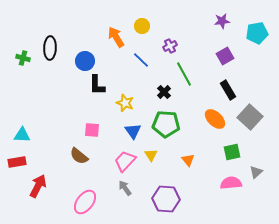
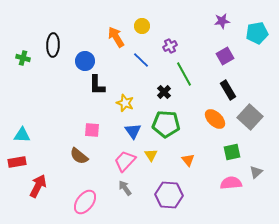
black ellipse: moved 3 px right, 3 px up
purple hexagon: moved 3 px right, 4 px up
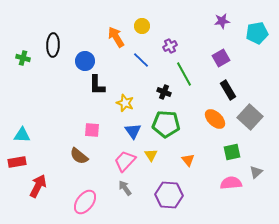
purple square: moved 4 px left, 2 px down
black cross: rotated 24 degrees counterclockwise
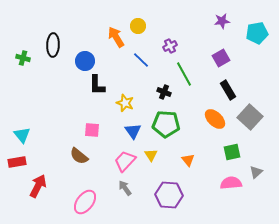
yellow circle: moved 4 px left
cyan triangle: rotated 48 degrees clockwise
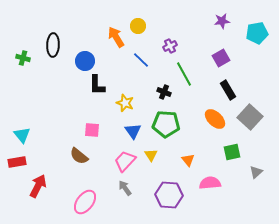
pink semicircle: moved 21 px left
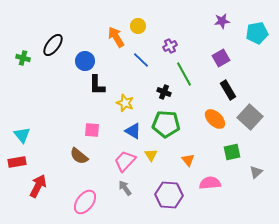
black ellipse: rotated 35 degrees clockwise
blue triangle: rotated 24 degrees counterclockwise
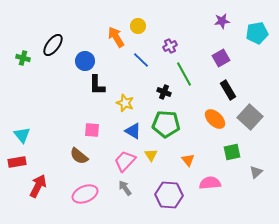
pink ellipse: moved 8 px up; rotated 30 degrees clockwise
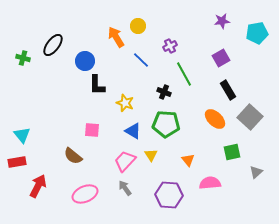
brown semicircle: moved 6 px left
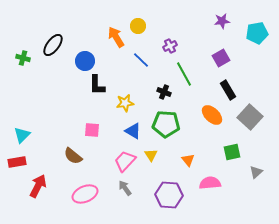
yellow star: rotated 30 degrees counterclockwise
orange ellipse: moved 3 px left, 4 px up
cyan triangle: rotated 24 degrees clockwise
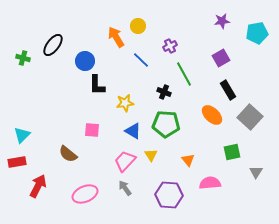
brown semicircle: moved 5 px left, 2 px up
gray triangle: rotated 16 degrees counterclockwise
